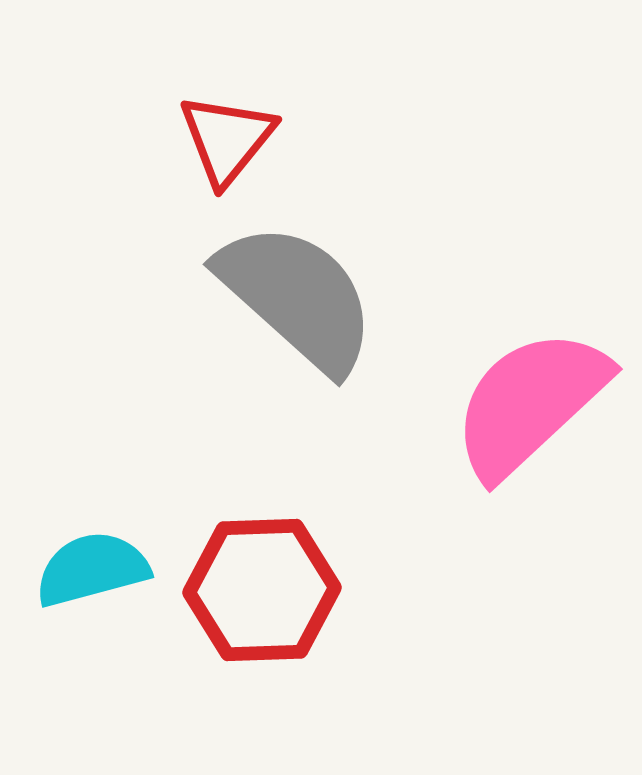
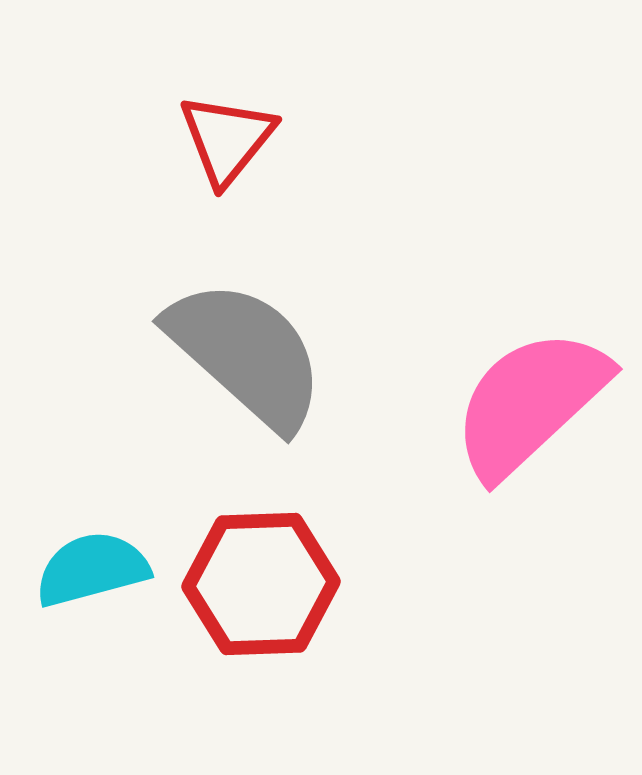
gray semicircle: moved 51 px left, 57 px down
red hexagon: moved 1 px left, 6 px up
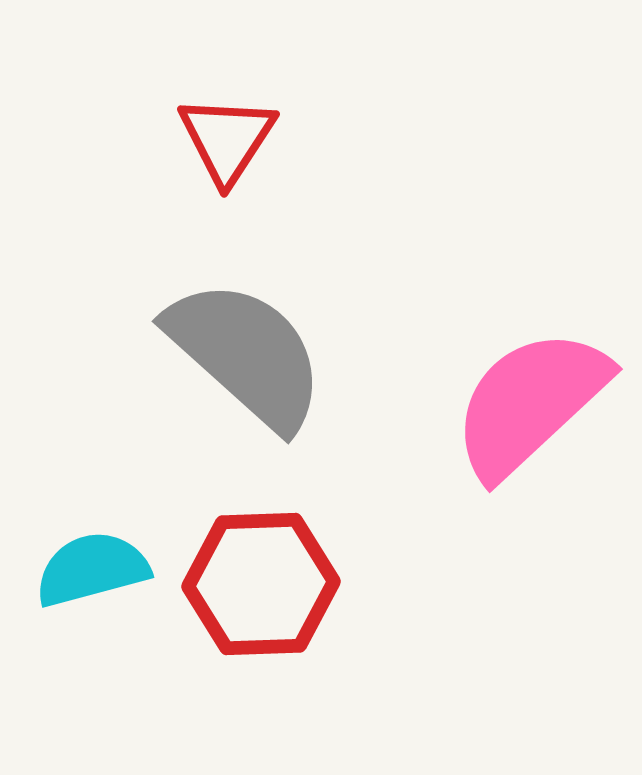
red triangle: rotated 6 degrees counterclockwise
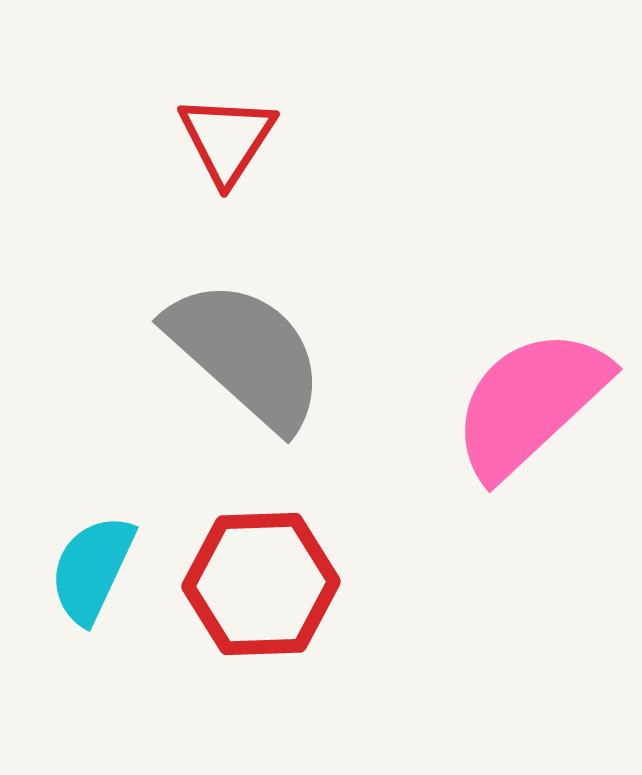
cyan semicircle: rotated 50 degrees counterclockwise
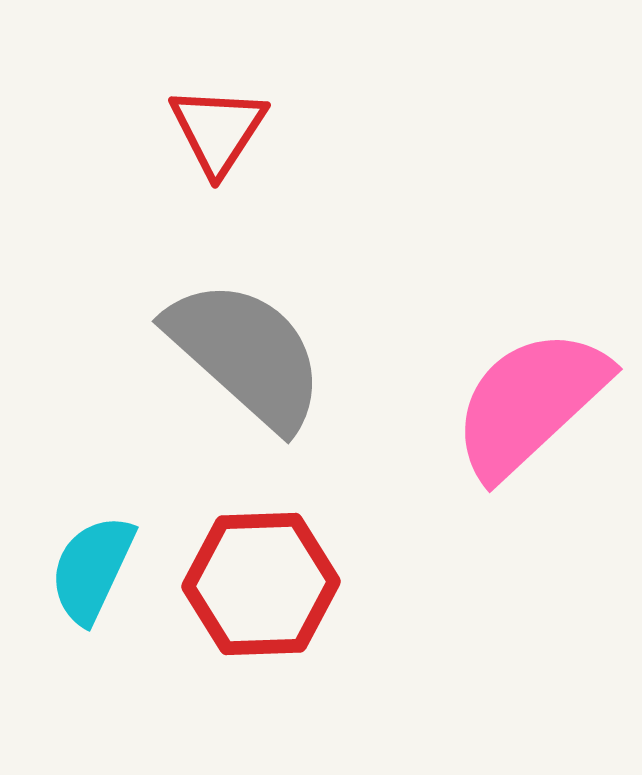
red triangle: moved 9 px left, 9 px up
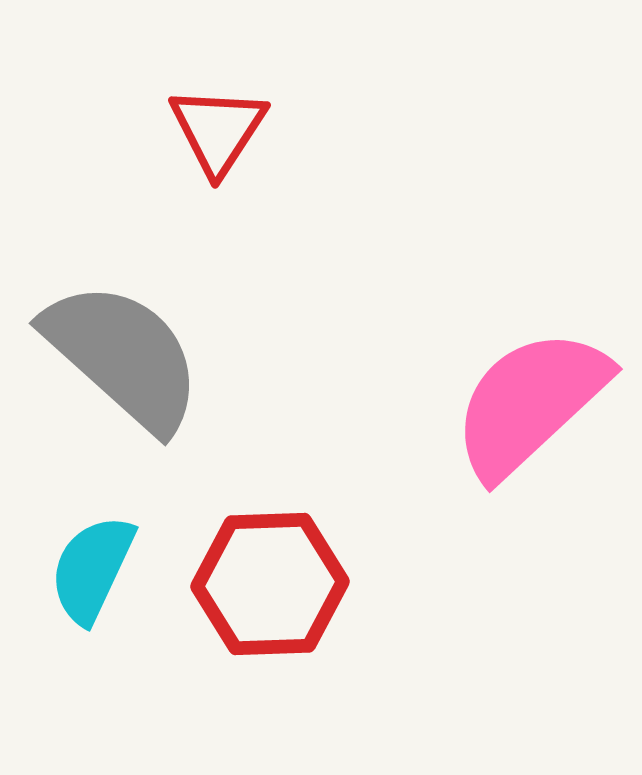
gray semicircle: moved 123 px left, 2 px down
red hexagon: moved 9 px right
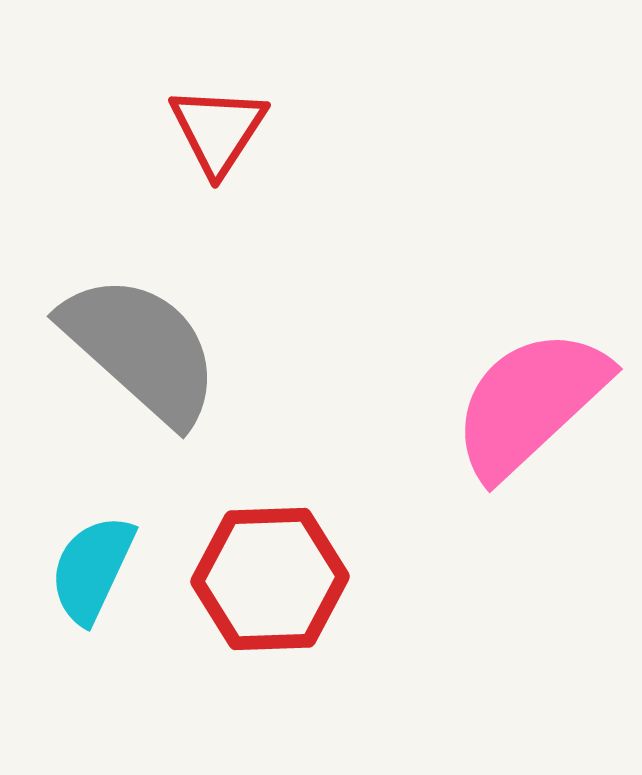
gray semicircle: moved 18 px right, 7 px up
red hexagon: moved 5 px up
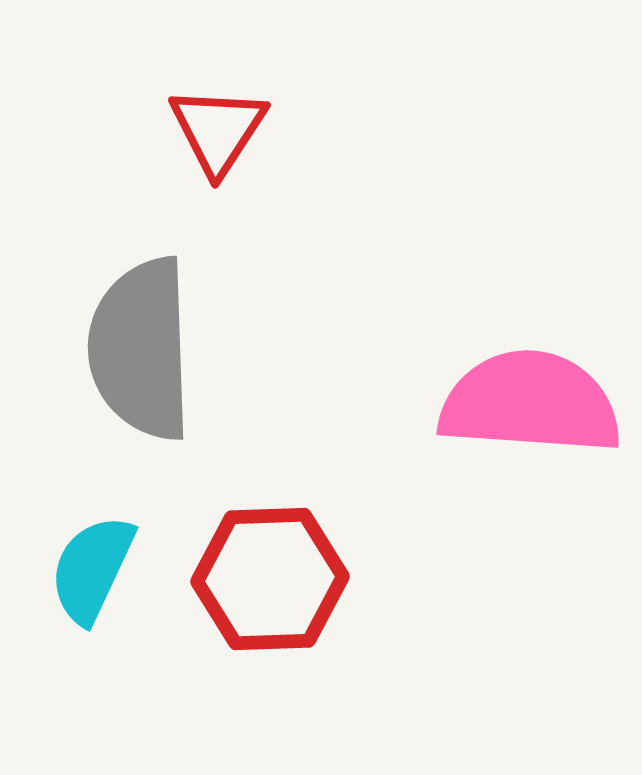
gray semicircle: rotated 134 degrees counterclockwise
pink semicircle: rotated 47 degrees clockwise
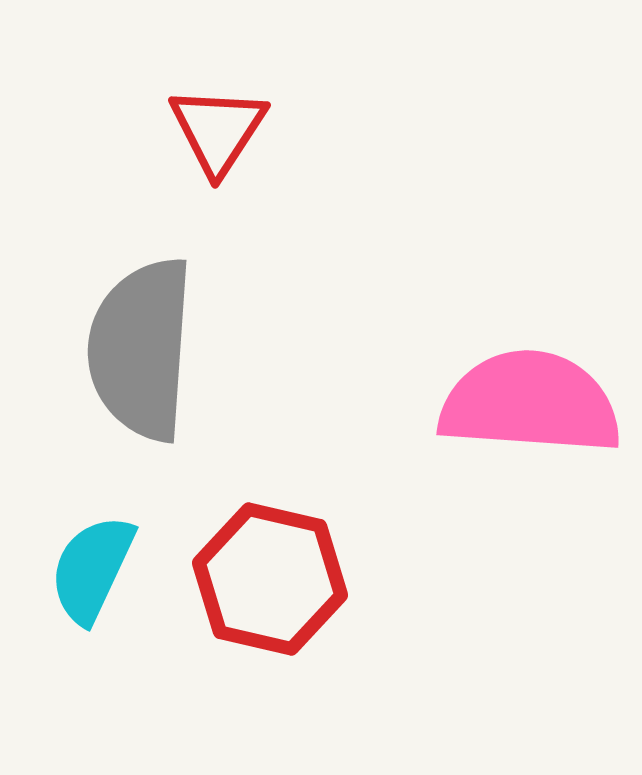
gray semicircle: rotated 6 degrees clockwise
red hexagon: rotated 15 degrees clockwise
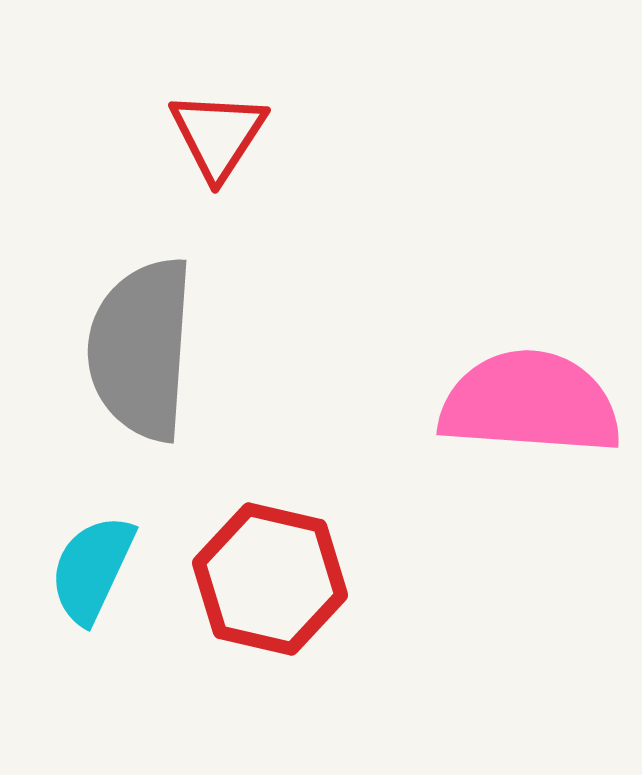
red triangle: moved 5 px down
